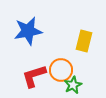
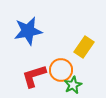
yellow rectangle: moved 6 px down; rotated 20 degrees clockwise
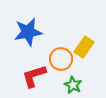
blue star: moved 1 px down
orange circle: moved 11 px up
green star: rotated 18 degrees counterclockwise
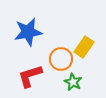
red L-shape: moved 4 px left
green star: moved 3 px up
